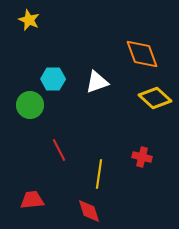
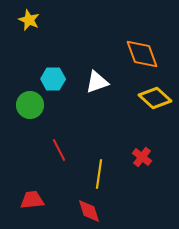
red cross: rotated 24 degrees clockwise
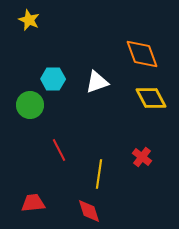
yellow diamond: moved 4 px left; rotated 20 degrees clockwise
red trapezoid: moved 1 px right, 3 px down
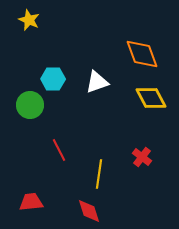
red trapezoid: moved 2 px left, 1 px up
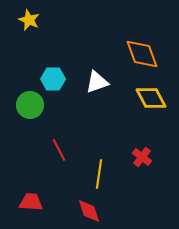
red trapezoid: rotated 10 degrees clockwise
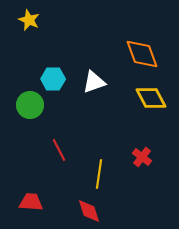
white triangle: moved 3 px left
